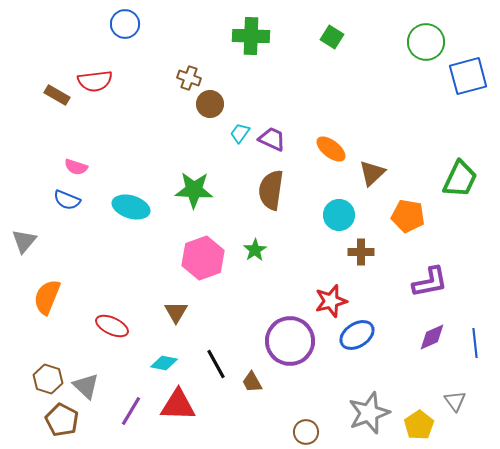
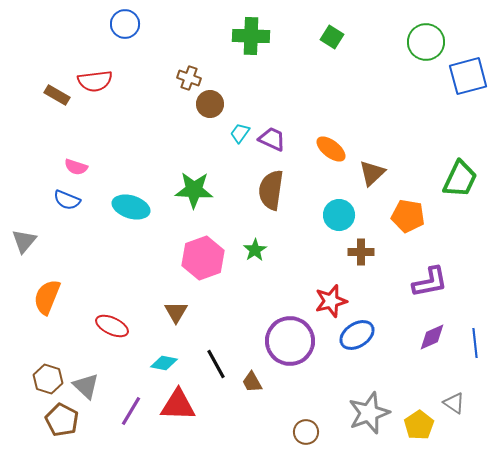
gray triangle at (455, 401): moved 1 px left, 2 px down; rotated 20 degrees counterclockwise
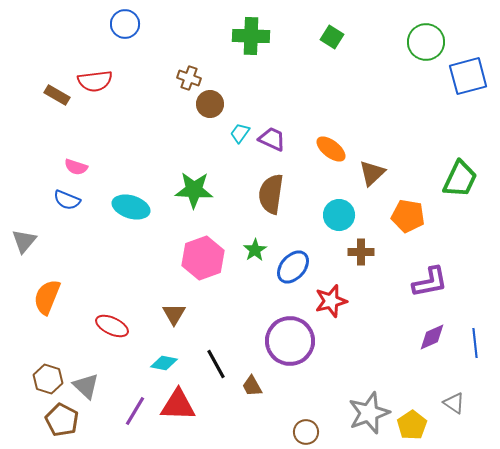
brown semicircle at (271, 190): moved 4 px down
brown triangle at (176, 312): moved 2 px left, 2 px down
blue ellipse at (357, 335): moved 64 px left, 68 px up; rotated 16 degrees counterclockwise
brown trapezoid at (252, 382): moved 4 px down
purple line at (131, 411): moved 4 px right
yellow pentagon at (419, 425): moved 7 px left
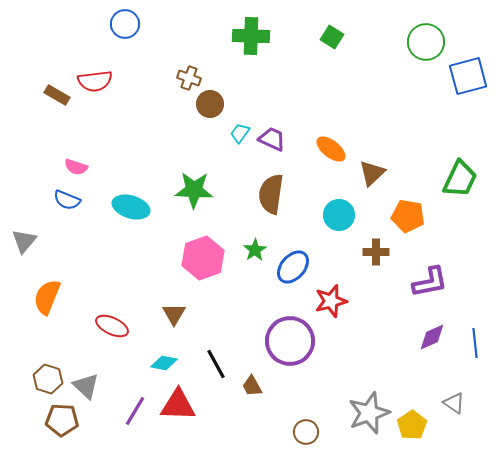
brown cross at (361, 252): moved 15 px right
brown pentagon at (62, 420): rotated 24 degrees counterclockwise
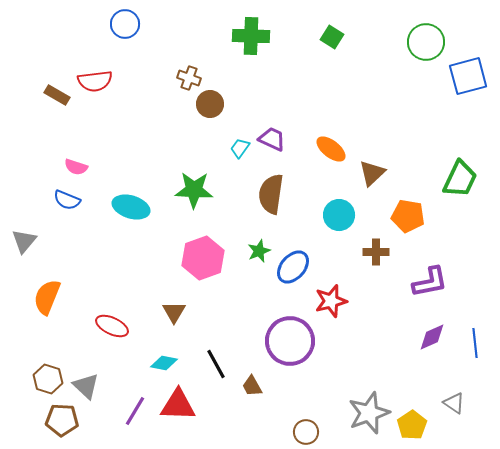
cyan trapezoid at (240, 133): moved 15 px down
green star at (255, 250): moved 4 px right, 1 px down; rotated 10 degrees clockwise
brown triangle at (174, 314): moved 2 px up
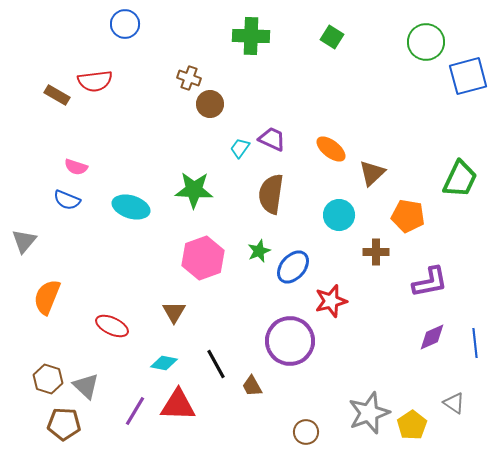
brown pentagon at (62, 420): moved 2 px right, 4 px down
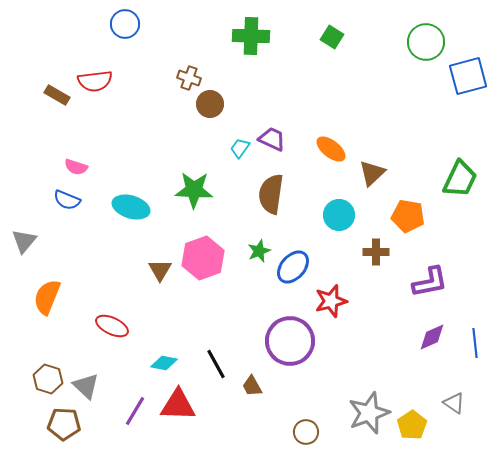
brown triangle at (174, 312): moved 14 px left, 42 px up
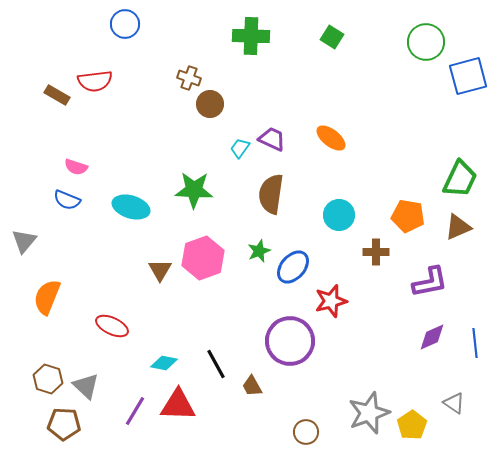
orange ellipse at (331, 149): moved 11 px up
brown triangle at (372, 173): moved 86 px right, 54 px down; rotated 20 degrees clockwise
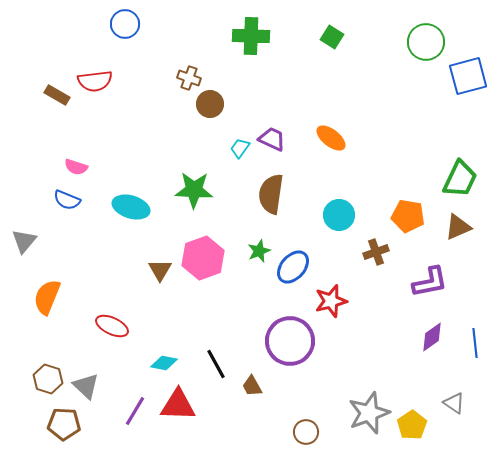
brown cross at (376, 252): rotated 20 degrees counterclockwise
purple diamond at (432, 337): rotated 12 degrees counterclockwise
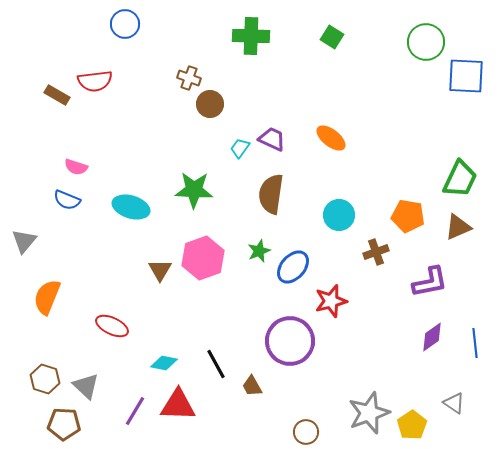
blue square at (468, 76): moved 2 px left; rotated 18 degrees clockwise
brown hexagon at (48, 379): moved 3 px left
